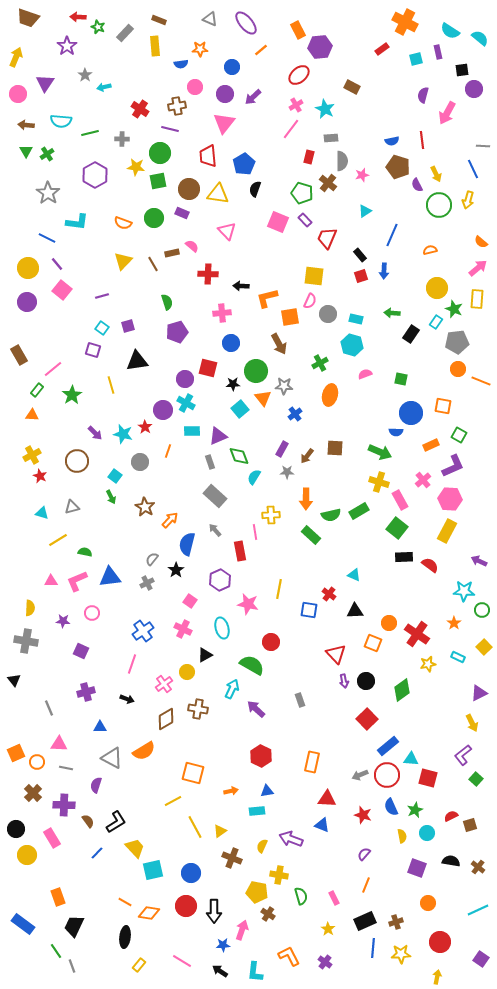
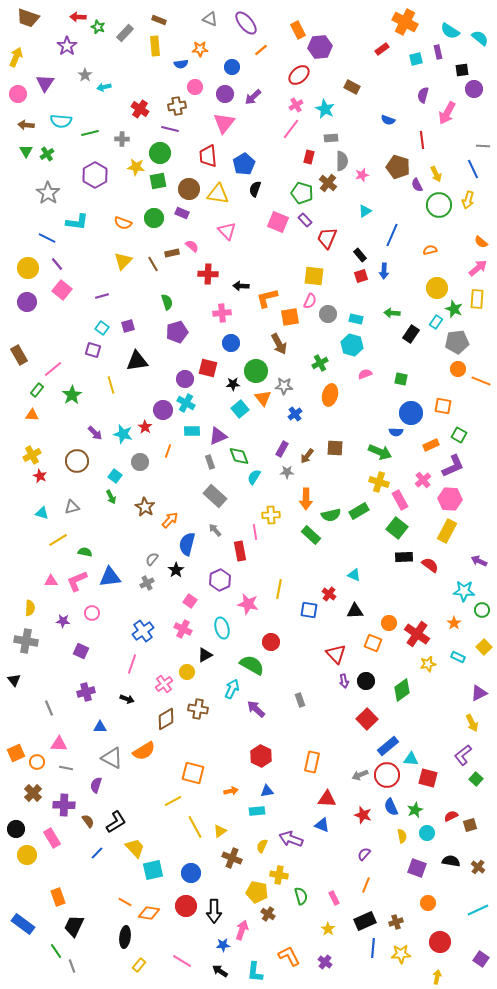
blue semicircle at (392, 141): moved 4 px left, 21 px up; rotated 32 degrees clockwise
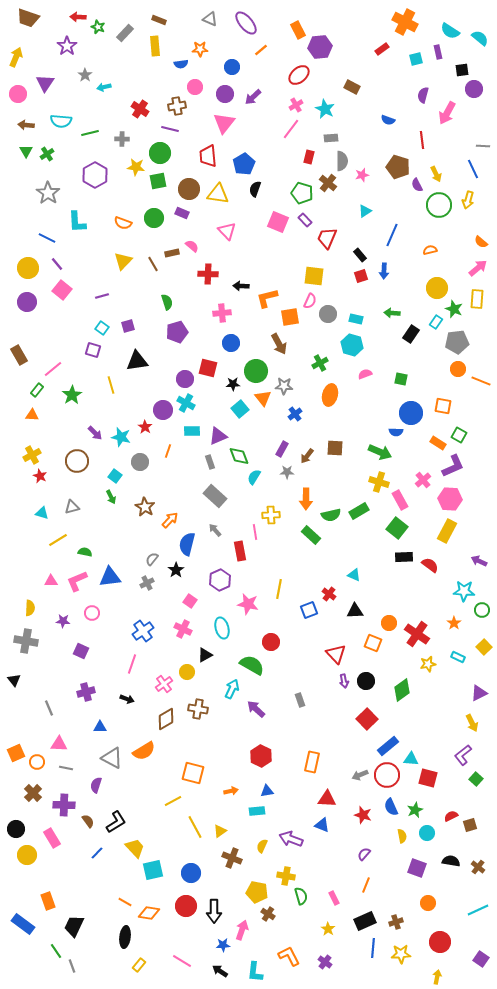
cyan L-shape at (77, 222): rotated 80 degrees clockwise
cyan star at (123, 434): moved 2 px left, 3 px down
orange rectangle at (431, 445): moved 7 px right, 2 px up; rotated 56 degrees clockwise
blue square at (309, 610): rotated 30 degrees counterclockwise
yellow cross at (279, 875): moved 7 px right, 1 px down
orange rectangle at (58, 897): moved 10 px left, 4 px down
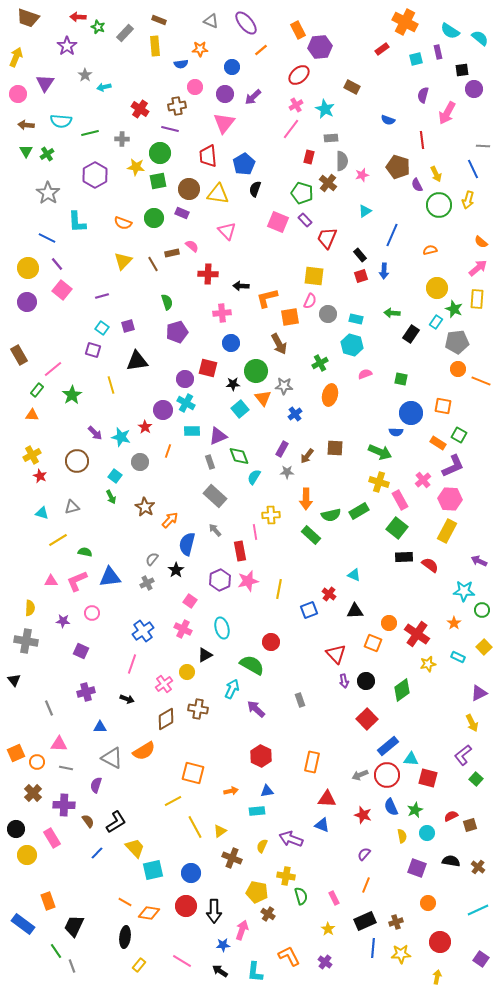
gray triangle at (210, 19): moved 1 px right, 2 px down
pink star at (248, 604): moved 23 px up; rotated 25 degrees counterclockwise
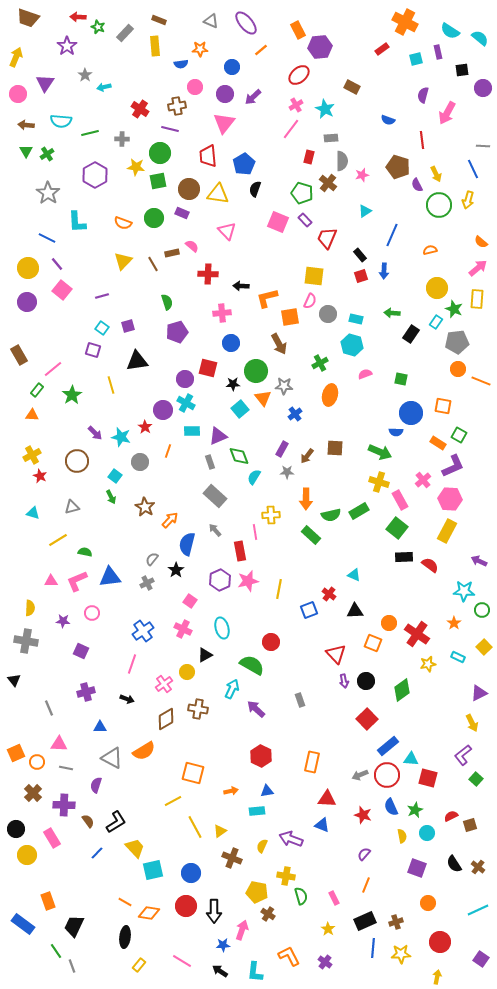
purple circle at (474, 89): moved 9 px right, 1 px up
cyan triangle at (42, 513): moved 9 px left
black semicircle at (451, 861): moved 3 px right, 3 px down; rotated 132 degrees counterclockwise
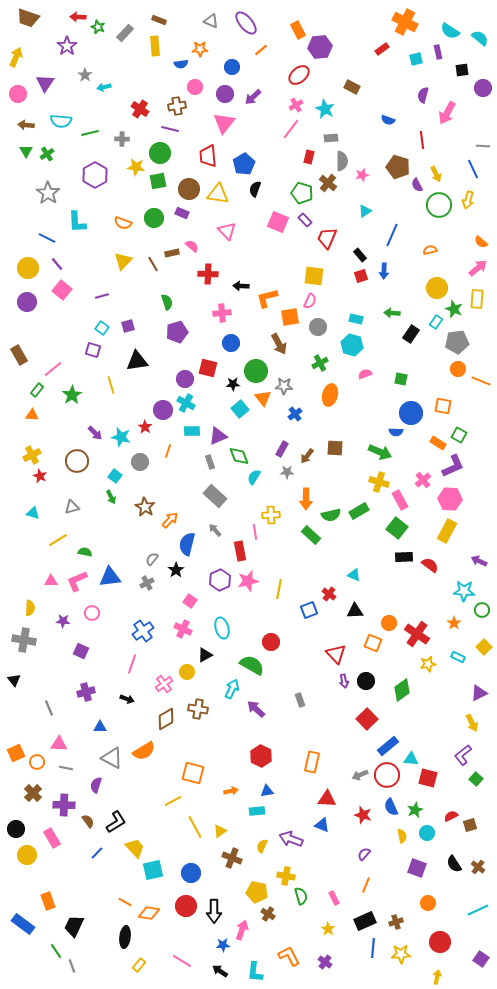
gray circle at (328, 314): moved 10 px left, 13 px down
gray cross at (26, 641): moved 2 px left, 1 px up
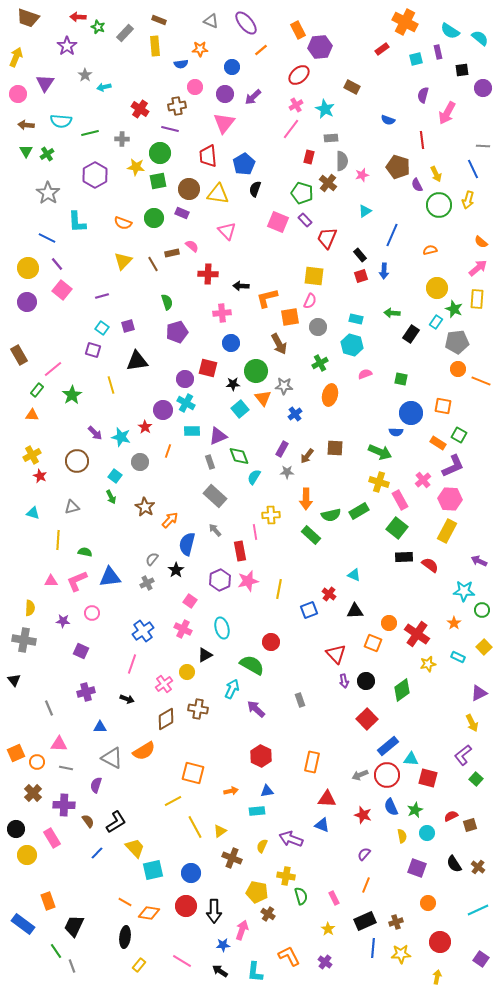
yellow line at (58, 540): rotated 54 degrees counterclockwise
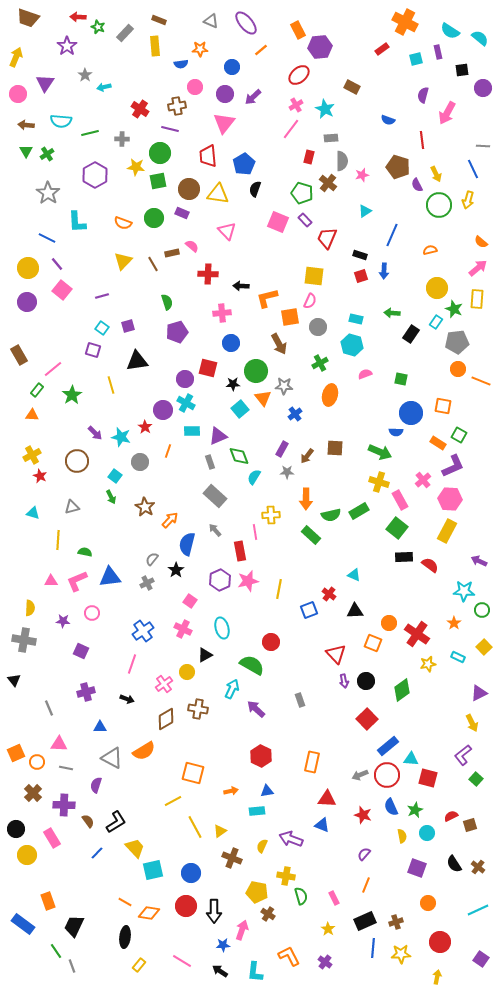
black rectangle at (360, 255): rotated 32 degrees counterclockwise
